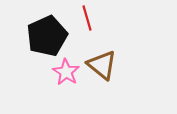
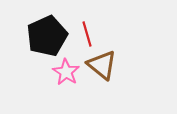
red line: moved 16 px down
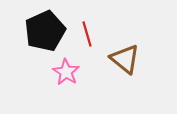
black pentagon: moved 2 px left, 5 px up
brown triangle: moved 23 px right, 6 px up
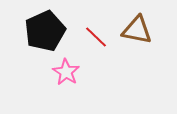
red line: moved 9 px right, 3 px down; rotated 30 degrees counterclockwise
brown triangle: moved 12 px right, 29 px up; rotated 28 degrees counterclockwise
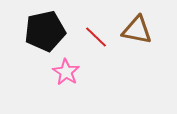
black pentagon: rotated 12 degrees clockwise
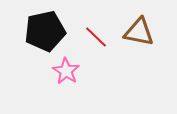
brown triangle: moved 2 px right, 2 px down
pink star: moved 1 px up
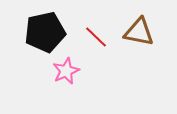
black pentagon: moved 1 px down
pink star: rotated 16 degrees clockwise
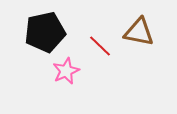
red line: moved 4 px right, 9 px down
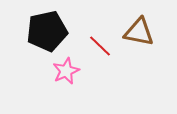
black pentagon: moved 2 px right, 1 px up
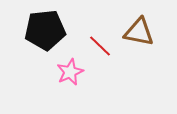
black pentagon: moved 2 px left, 1 px up; rotated 6 degrees clockwise
pink star: moved 4 px right, 1 px down
